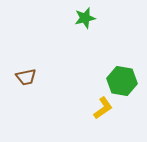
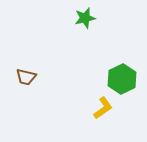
brown trapezoid: rotated 25 degrees clockwise
green hexagon: moved 2 px up; rotated 24 degrees clockwise
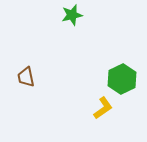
green star: moved 13 px left, 3 px up
brown trapezoid: rotated 65 degrees clockwise
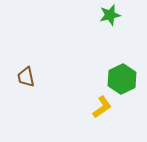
green star: moved 38 px right
yellow L-shape: moved 1 px left, 1 px up
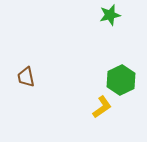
green hexagon: moved 1 px left, 1 px down
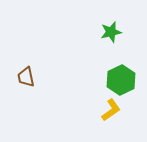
green star: moved 1 px right, 17 px down
yellow L-shape: moved 9 px right, 3 px down
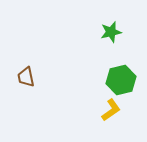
green hexagon: rotated 12 degrees clockwise
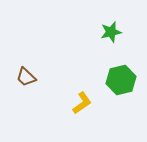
brown trapezoid: rotated 35 degrees counterclockwise
yellow L-shape: moved 29 px left, 7 px up
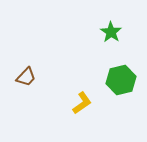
green star: rotated 25 degrees counterclockwise
brown trapezoid: rotated 90 degrees counterclockwise
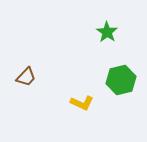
green star: moved 4 px left
yellow L-shape: rotated 60 degrees clockwise
